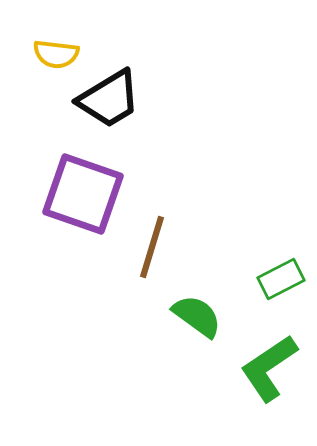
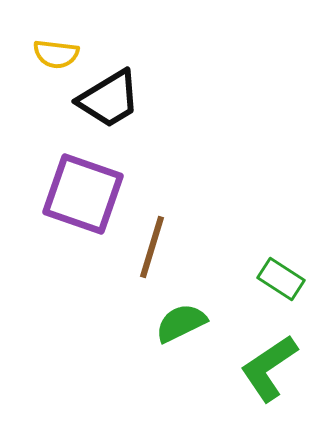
green rectangle: rotated 60 degrees clockwise
green semicircle: moved 16 px left, 7 px down; rotated 62 degrees counterclockwise
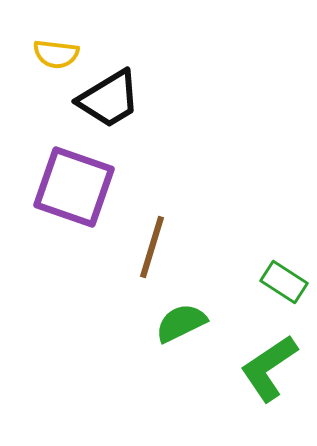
purple square: moved 9 px left, 7 px up
green rectangle: moved 3 px right, 3 px down
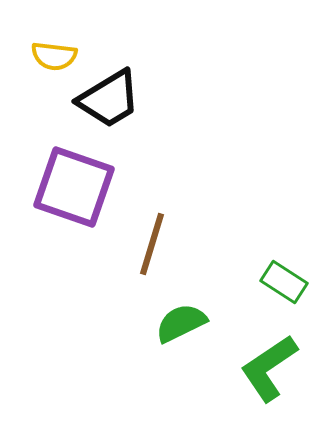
yellow semicircle: moved 2 px left, 2 px down
brown line: moved 3 px up
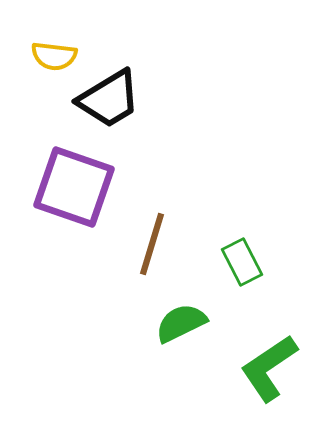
green rectangle: moved 42 px left, 20 px up; rotated 30 degrees clockwise
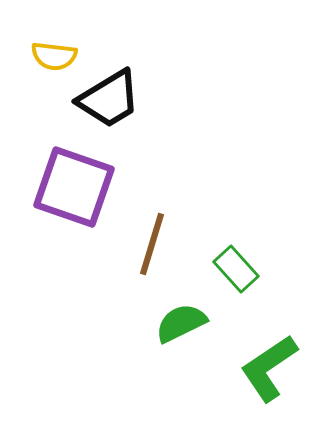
green rectangle: moved 6 px left, 7 px down; rotated 15 degrees counterclockwise
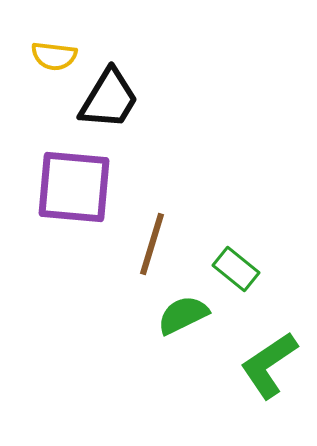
black trapezoid: rotated 28 degrees counterclockwise
purple square: rotated 14 degrees counterclockwise
green rectangle: rotated 9 degrees counterclockwise
green semicircle: moved 2 px right, 8 px up
green L-shape: moved 3 px up
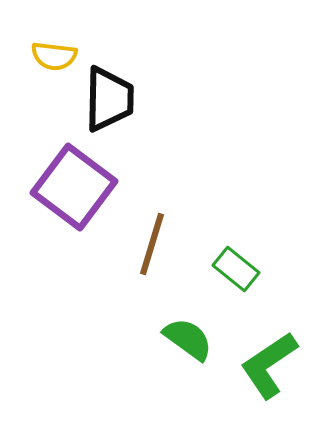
black trapezoid: rotated 30 degrees counterclockwise
purple square: rotated 32 degrees clockwise
green semicircle: moved 5 px right, 24 px down; rotated 62 degrees clockwise
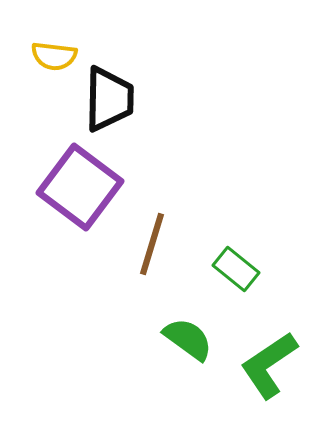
purple square: moved 6 px right
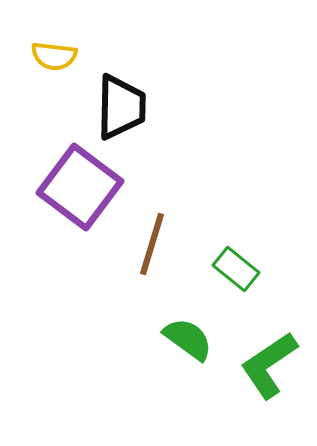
black trapezoid: moved 12 px right, 8 px down
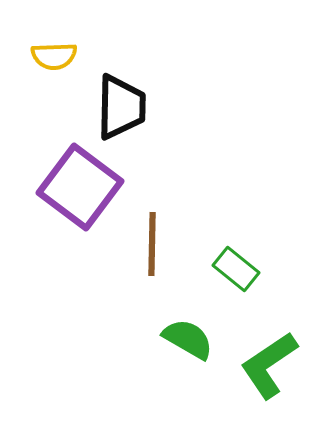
yellow semicircle: rotated 9 degrees counterclockwise
brown line: rotated 16 degrees counterclockwise
green semicircle: rotated 6 degrees counterclockwise
